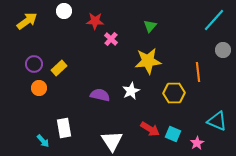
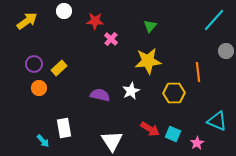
gray circle: moved 3 px right, 1 px down
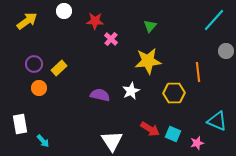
white rectangle: moved 44 px left, 4 px up
pink star: rotated 16 degrees clockwise
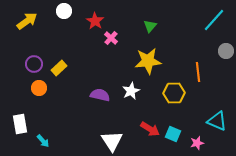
red star: rotated 30 degrees clockwise
pink cross: moved 1 px up
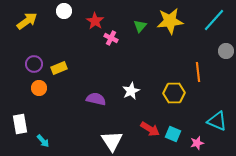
green triangle: moved 10 px left
pink cross: rotated 16 degrees counterclockwise
yellow star: moved 22 px right, 40 px up
yellow rectangle: rotated 21 degrees clockwise
purple semicircle: moved 4 px left, 4 px down
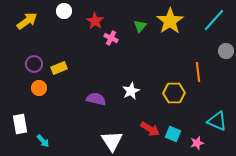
yellow star: rotated 28 degrees counterclockwise
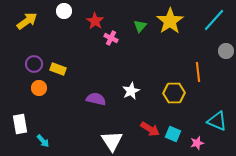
yellow rectangle: moved 1 px left, 1 px down; rotated 42 degrees clockwise
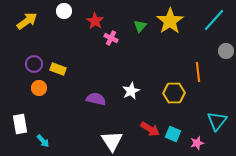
cyan triangle: rotated 45 degrees clockwise
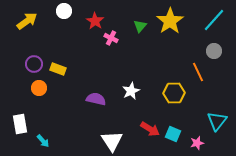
gray circle: moved 12 px left
orange line: rotated 18 degrees counterclockwise
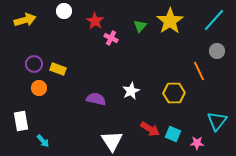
yellow arrow: moved 2 px left, 1 px up; rotated 20 degrees clockwise
gray circle: moved 3 px right
orange line: moved 1 px right, 1 px up
white rectangle: moved 1 px right, 3 px up
pink star: rotated 16 degrees clockwise
